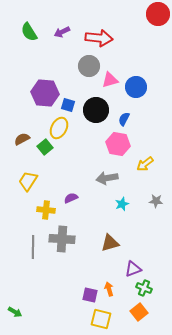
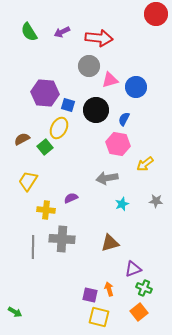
red circle: moved 2 px left
yellow square: moved 2 px left, 2 px up
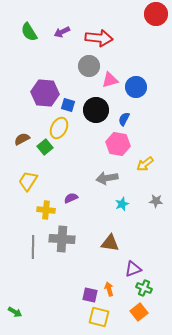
brown triangle: rotated 24 degrees clockwise
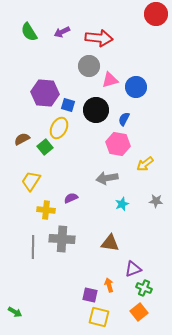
yellow trapezoid: moved 3 px right
orange arrow: moved 4 px up
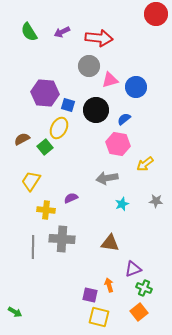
blue semicircle: rotated 24 degrees clockwise
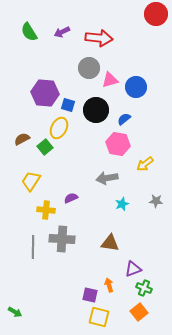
gray circle: moved 2 px down
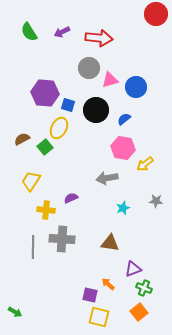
pink hexagon: moved 5 px right, 4 px down
cyan star: moved 1 px right, 4 px down
orange arrow: moved 1 px left, 1 px up; rotated 32 degrees counterclockwise
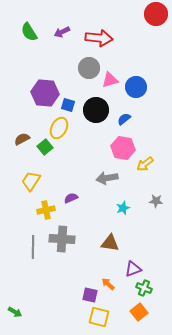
yellow cross: rotated 18 degrees counterclockwise
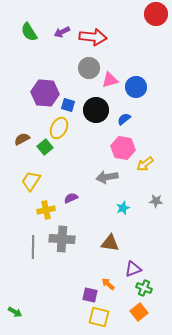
red arrow: moved 6 px left, 1 px up
gray arrow: moved 1 px up
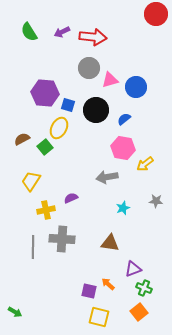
purple square: moved 1 px left, 4 px up
